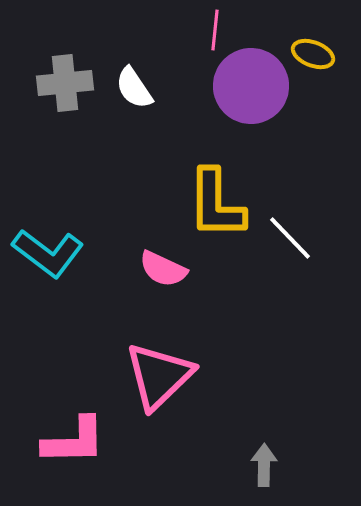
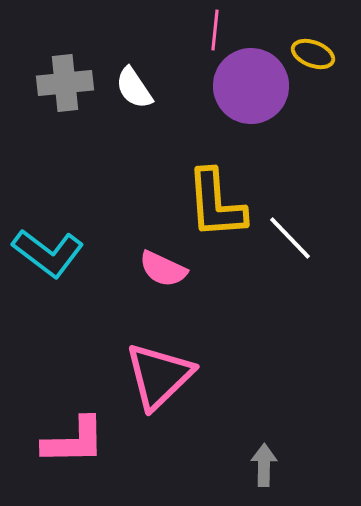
yellow L-shape: rotated 4 degrees counterclockwise
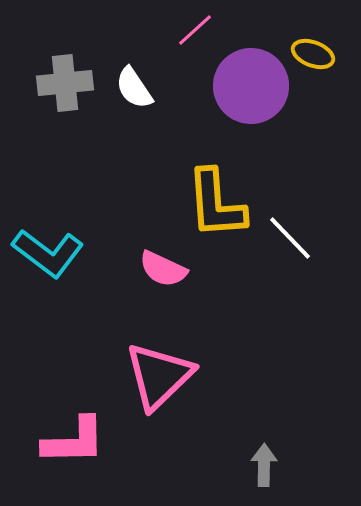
pink line: moved 20 px left; rotated 42 degrees clockwise
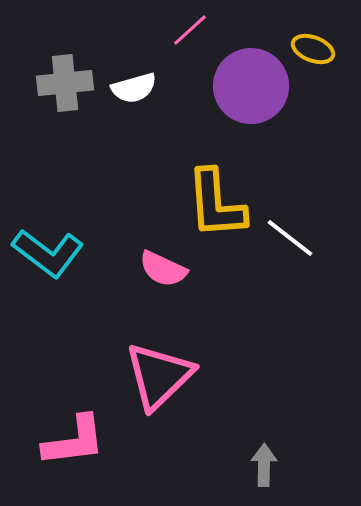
pink line: moved 5 px left
yellow ellipse: moved 5 px up
white semicircle: rotated 72 degrees counterclockwise
white line: rotated 8 degrees counterclockwise
pink L-shape: rotated 6 degrees counterclockwise
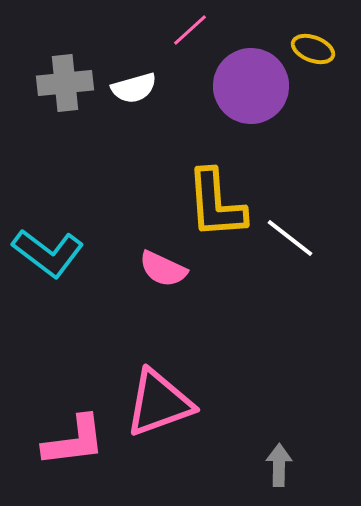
pink triangle: moved 27 px down; rotated 24 degrees clockwise
gray arrow: moved 15 px right
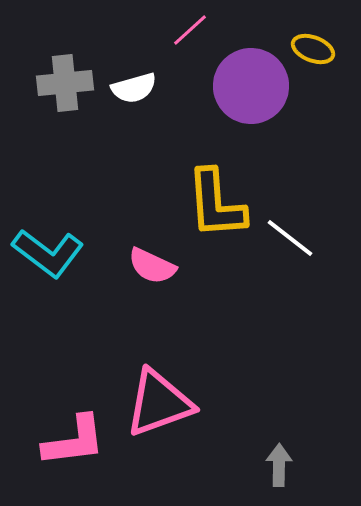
pink semicircle: moved 11 px left, 3 px up
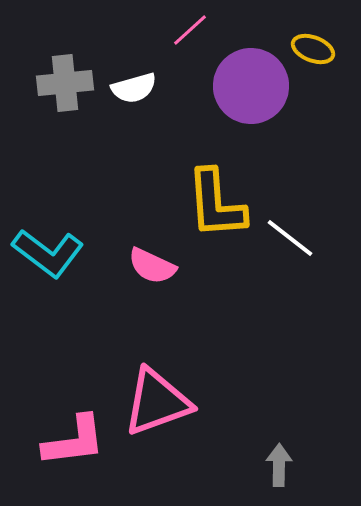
pink triangle: moved 2 px left, 1 px up
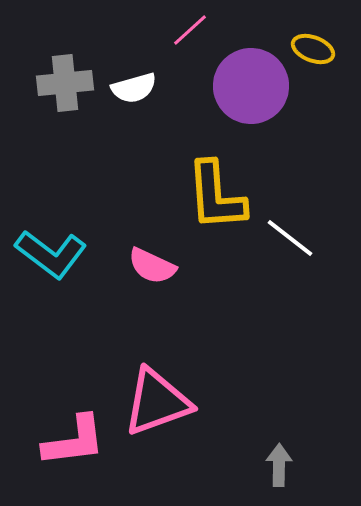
yellow L-shape: moved 8 px up
cyan L-shape: moved 3 px right, 1 px down
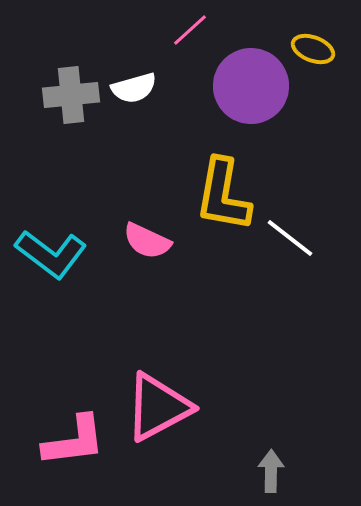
gray cross: moved 6 px right, 12 px down
yellow L-shape: moved 7 px right, 1 px up; rotated 14 degrees clockwise
pink semicircle: moved 5 px left, 25 px up
pink triangle: moved 1 px right, 5 px down; rotated 8 degrees counterclockwise
gray arrow: moved 8 px left, 6 px down
